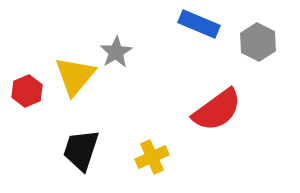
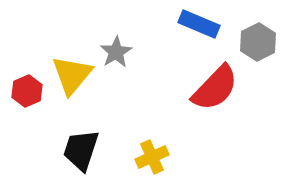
gray hexagon: rotated 6 degrees clockwise
yellow triangle: moved 3 px left, 1 px up
red semicircle: moved 2 px left, 22 px up; rotated 10 degrees counterclockwise
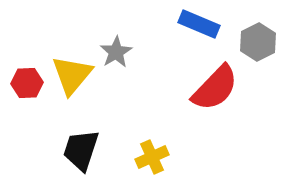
red hexagon: moved 8 px up; rotated 20 degrees clockwise
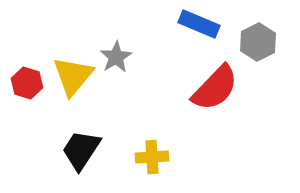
gray star: moved 5 px down
yellow triangle: moved 1 px right, 1 px down
red hexagon: rotated 20 degrees clockwise
black trapezoid: rotated 15 degrees clockwise
yellow cross: rotated 20 degrees clockwise
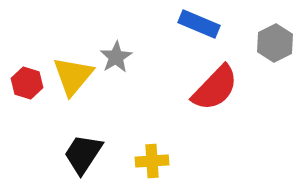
gray hexagon: moved 17 px right, 1 px down
black trapezoid: moved 2 px right, 4 px down
yellow cross: moved 4 px down
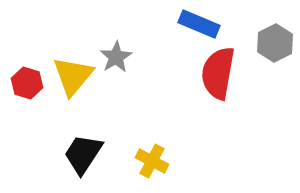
red semicircle: moved 3 px right, 15 px up; rotated 146 degrees clockwise
yellow cross: rotated 32 degrees clockwise
